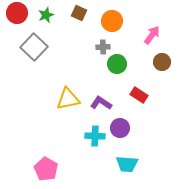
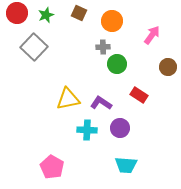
brown circle: moved 6 px right, 5 px down
cyan cross: moved 8 px left, 6 px up
cyan trapezoid: moved 1 px left, 1 px down
pink pentagon: moved 6 px right, 2 px up
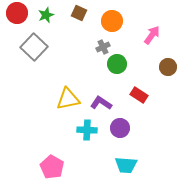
gray cross: rotated 24 degrees counterclockwise
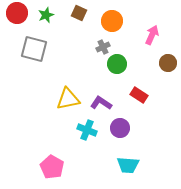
pink arrow: rotated 12 degrees counterclockwise
gray square: moved 2 px down; rotated 28 degrees counterclockwise
brown circle: moved 4 px up
cyan cross: rotated 18 degrees clockwise
cyan trapezoid: moved 2 px right
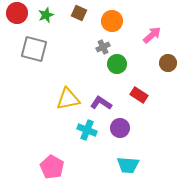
pink arrow: rotated 24 degrees clockwise
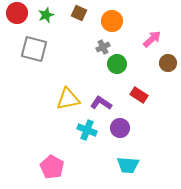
pink arrow: moved 4 px down
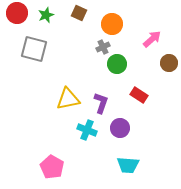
orange circle: moved 3 px down
brown circle: moved 1 px right
purple L-shape: rotated 75 degrees clockwise
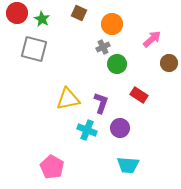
green star: moved 4 px left, 4 px down; rotated 21 degrees counterclockwise
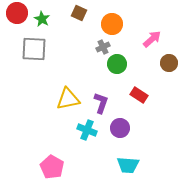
gray square: rotated 12 degrees counterclockwise
